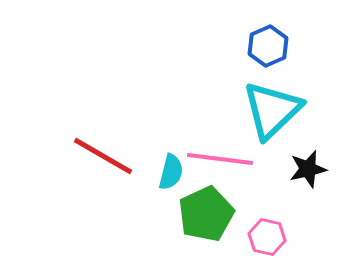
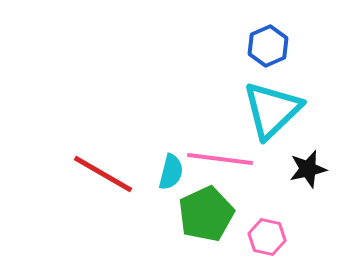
red line: moved 18 px down
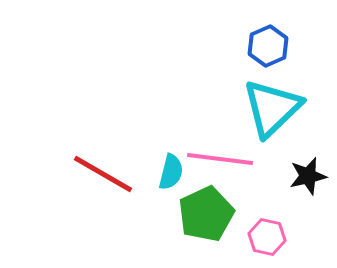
cyan triangle: moved 2 px up
black star: moved 7 px down
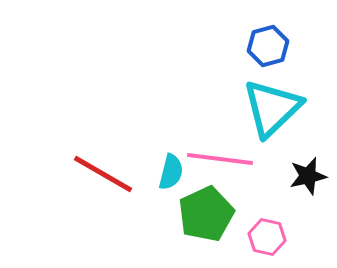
blue hexagon: rotated 9 degrees clockwise
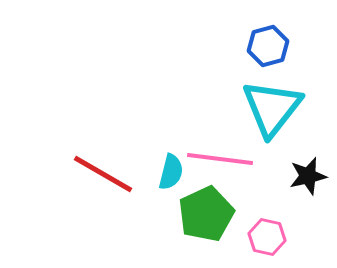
cyan triangle: rotated 8 degrees counterclockwise
